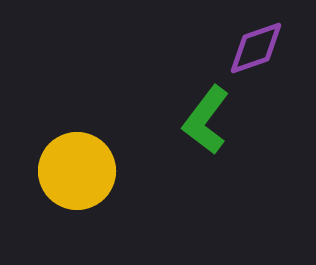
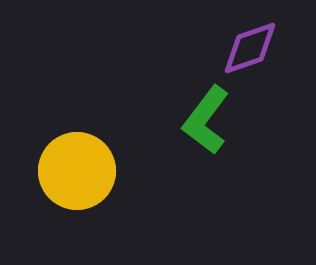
purple diamond: moved 6 px left
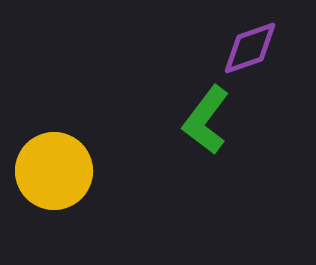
yellow circle: moved 23 px left
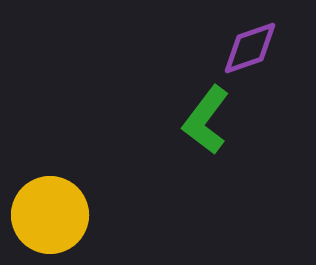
yellow circle: moved 4 px left, 44 px down
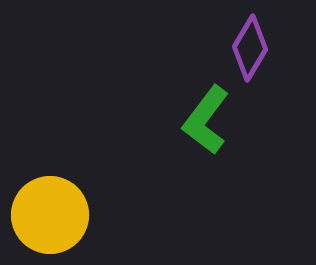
purple diamond: rotated 40 degrees counterclockwise
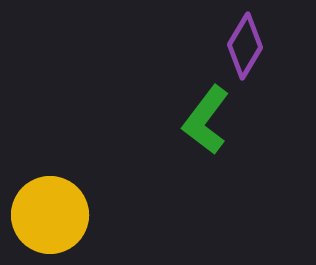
purple diamond: moved 5 px left, 2 px up
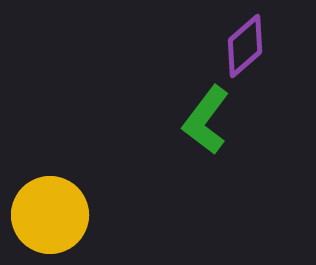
purple diamond: rotated 18 degrees clockwise
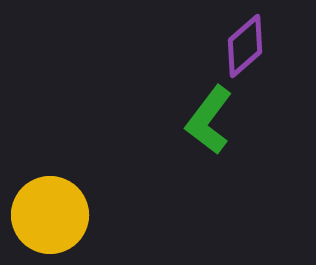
green L-shape: moved 3 px right
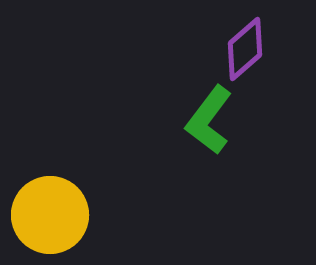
purple diamond: moved 3 px down
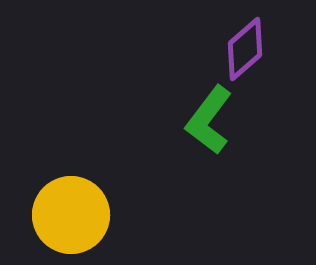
yellow circle: moved 21 px right
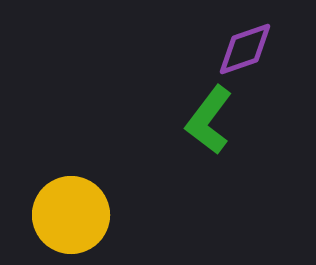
purple diamond: rotated 22 degrees clockwise
